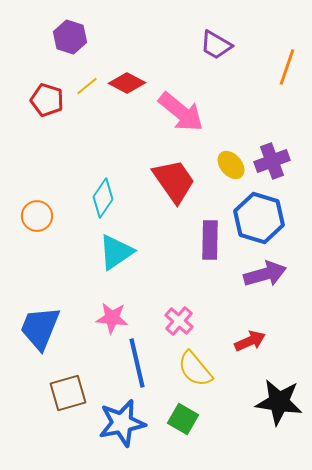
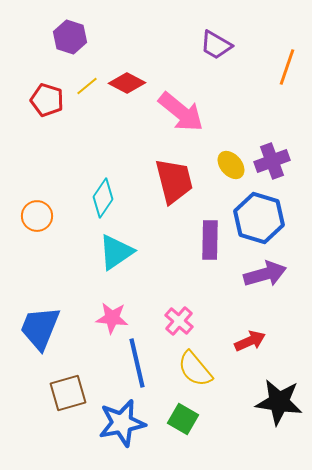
red trapezoid: rotated 21 degrees clockwise
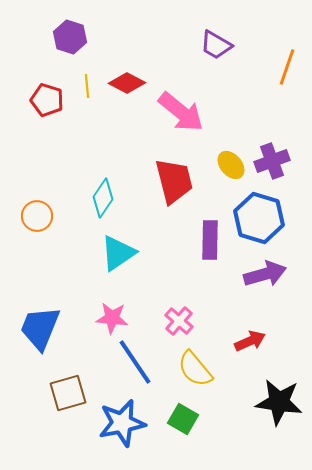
yellow line: rotated 55 degrees counterclockwise
cyan triangle: moved 2 px right, 1 px down
blue line: moved 2 px left, 1 px up; rotated 21 degrees counterclockwise
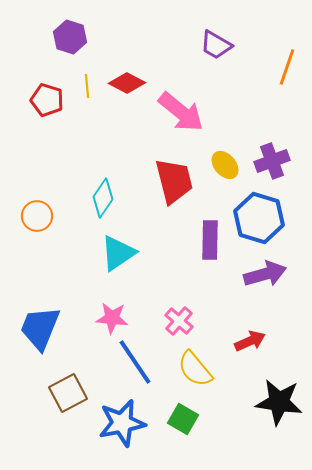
yellow ellipse: moved 6 px left
brown square: rotated 12 degrees counterclockwise
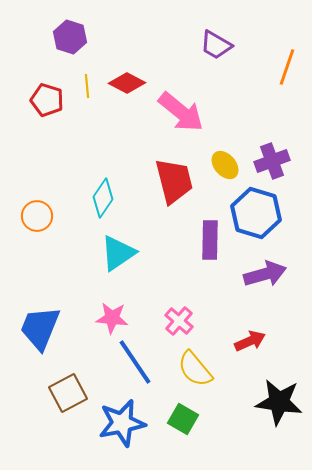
blue hexagon: moved 3 px left, 5 px up
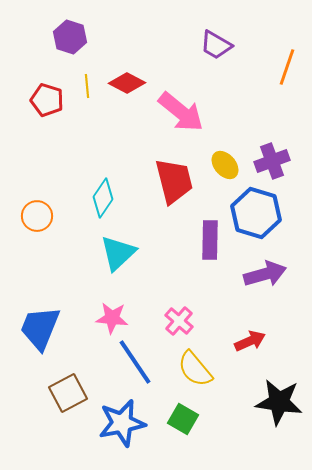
cyan triangle: rotated 9 degrees counterclockwise
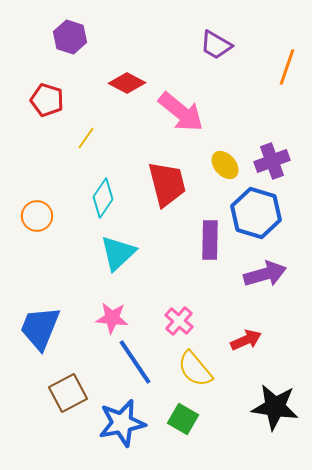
yellow line: moved 1 px left, 52 px down; rotated 40 degrees clockwise
red trapezoid: moved 7 px left, 3 px down
red arrow: moved 4 px left, 1 px up
black star: moved 4 px left, 5 px down
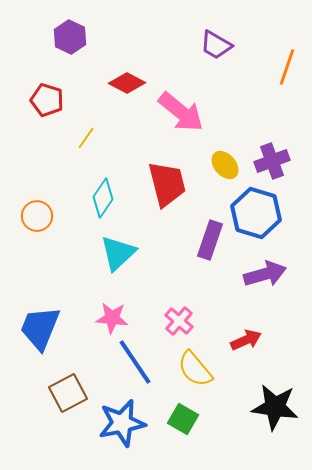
purple hexagon: rotated 8 degrees clockwise
purple rectangle: rotated 18 degrees clockwise
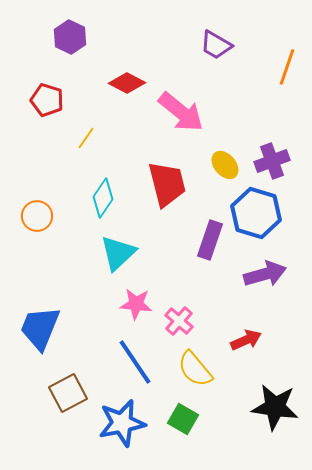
pink star: moved 24 px right, 14 px up
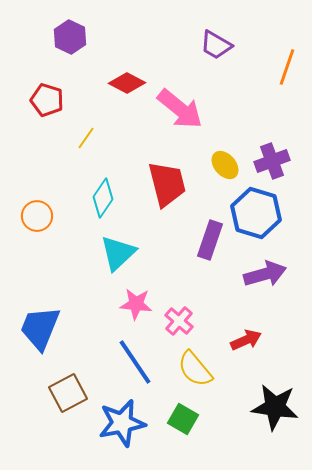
pink arrow: moved 1 px left, 3 px up
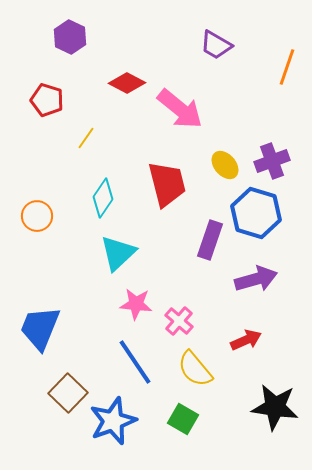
purple arrow: moved 9 px left, 5 px down
brown square: rotated 18 degrees counterclockwise
blue star: moved 9 px left, 2 px up; rotated 9 degrees counterclockwise
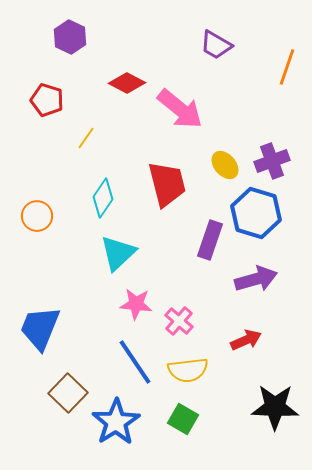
yellow semicircle: moved 7 px left, 1 px down; rotated 57 degrees counterclockwise
black star: rotated 6 degrees counterclockwise
blue star: moved 3 px right, 1 px down; rotated 12 degrees counterclockwise
